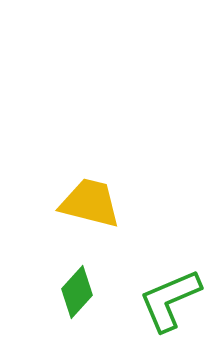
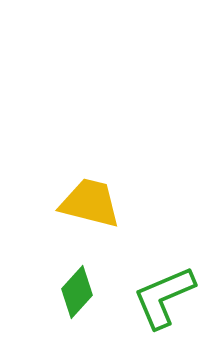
green L-shape: moved 6 px left, 3 px up
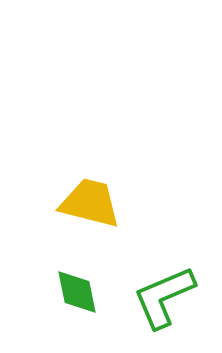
green diamond: rotated 54 degrees counterclockwise
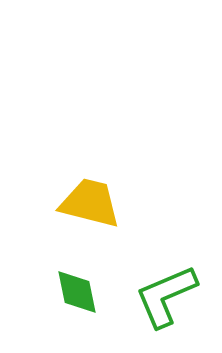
green L-shape: moved 2 px right, 1 px up
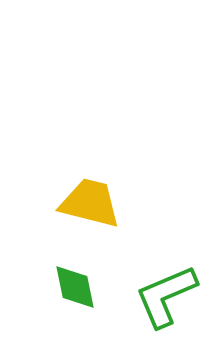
green diamond: moved 2 px left, 5 px up
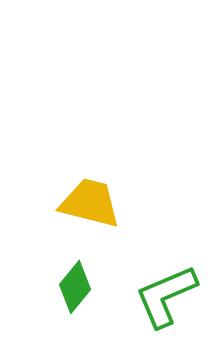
green diamond: rotated 51 degrees clockwise
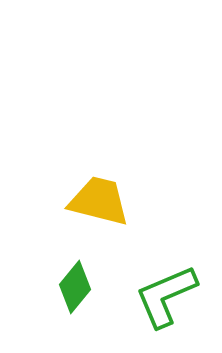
yellow trapezoid: moved 9 px right, 2 px up
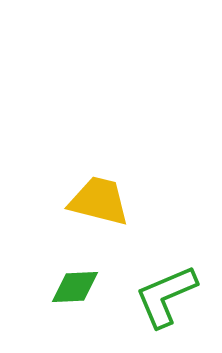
green diamond: rotated 48 degrees clockwise
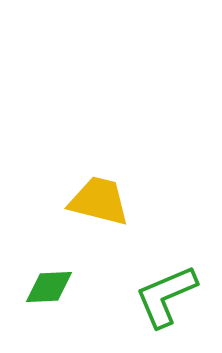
green diamond: moved 26 px left
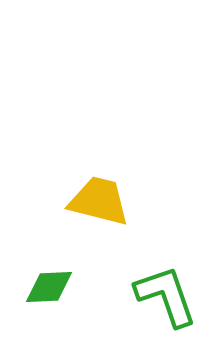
green L-shape: rotated 94 degrees clockwise
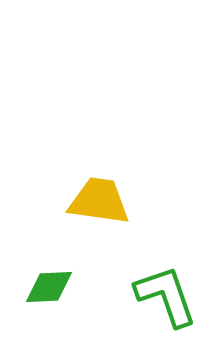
yellow trapezoid: rotated 6 degrees counterclockwise
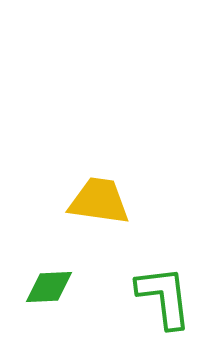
green L-shape: moved 2 px left, 1 px down; rotated 12 degrees clockwise
